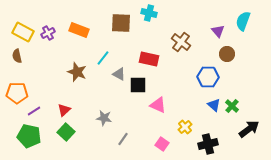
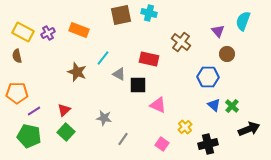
brown square: moved 8 px up; rotated 15 degrees counterclockwise
black arrow: rotated 15 degrees clockwise
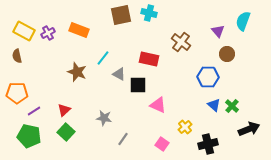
yellow rectangle: moved 1 px right, 1 px up
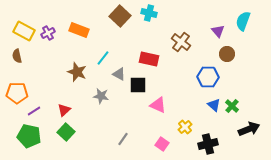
brown square: moved 1 px left, 1 px down; rotated 35 degrees counterclockwise
gray star: moved 3 px left, 22 px up
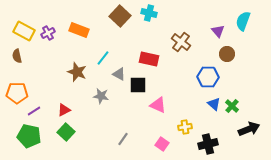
blue triangle: moved 1 px up
red triangle: rotated 16 degrees clockwise
yellow cross: rotated 32 degrees clockwise
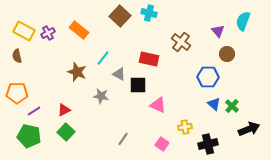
orange rectangle: rotated 18 degrees clockwise
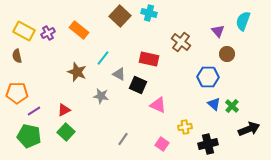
black square: rotated 24 degrees clockwise
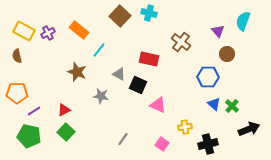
cyan line: moved 4 px left, 8 px up
